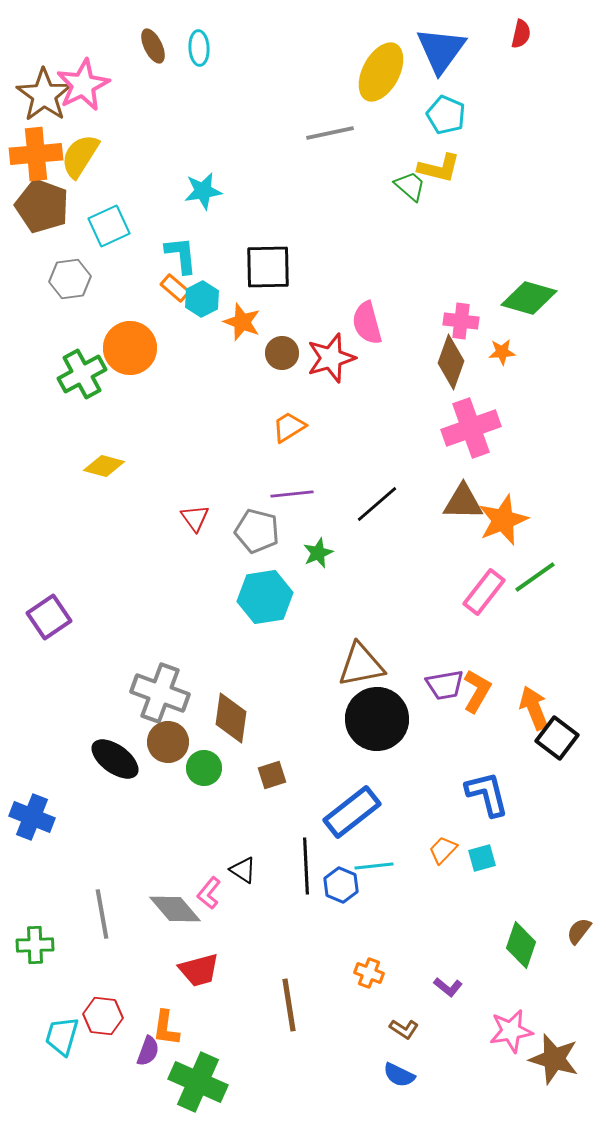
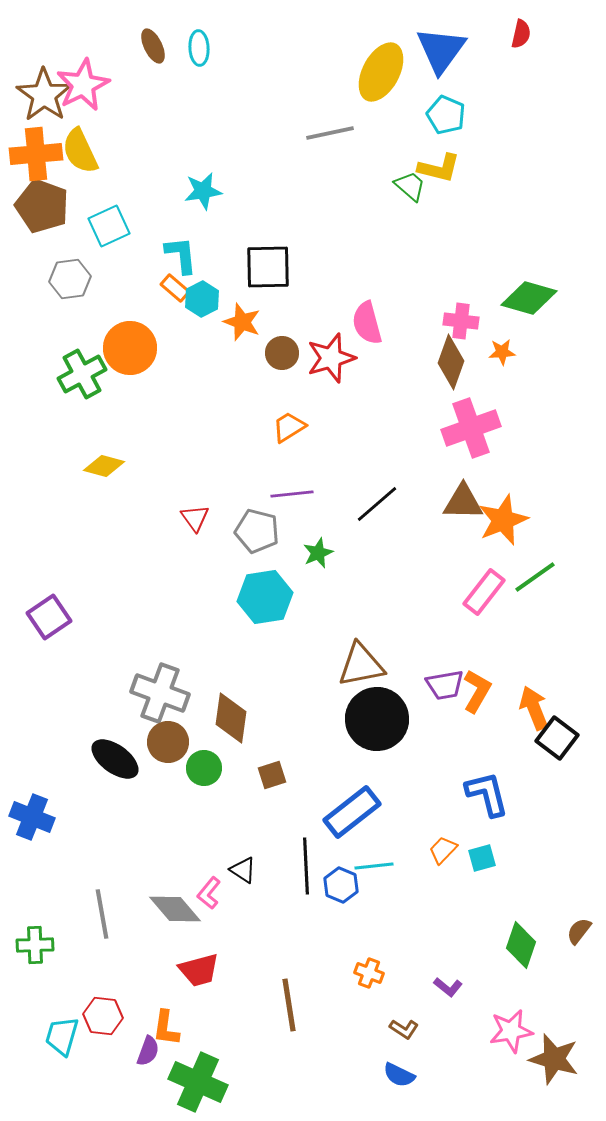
yellow semicircle at (80, 156): moved 5 px up; rotated 57 degrees counterclockwise
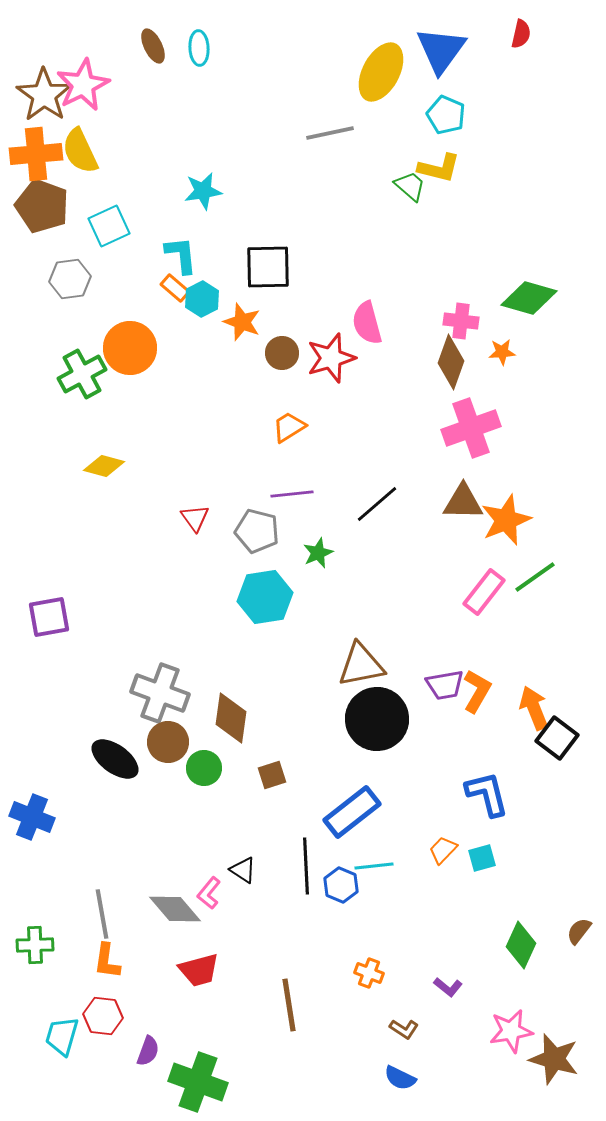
orange star at (503, 520): moved 3 px right
purple square at (49, 617): rotated 24 degrees clockwise
green diamond at (521, 945): rotated 6 degrees clockwise
orange L-shape at (166, 1028): moved 59 px left, 67 px up
blue semicircle at (399, 1075): moved 1 px right, 3 px down
green cross at (198, 1082): rotated 4 degrees counterclockwise
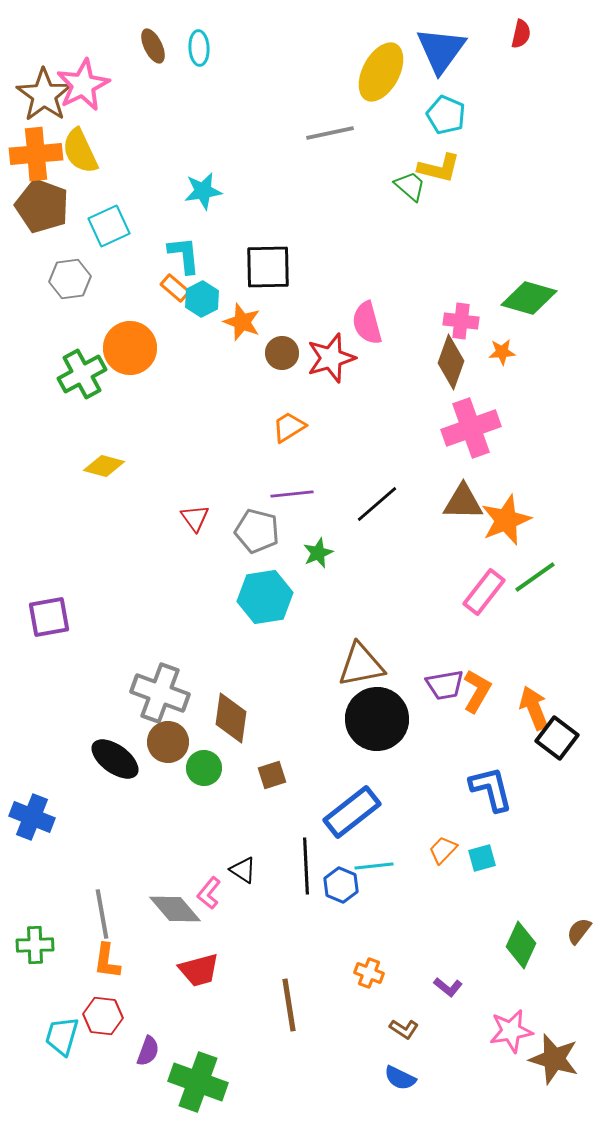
cyan L-shape at (181, 255): moved 3 px right
blue L-shape at (487, 794): moved 4 px right, 5 px up
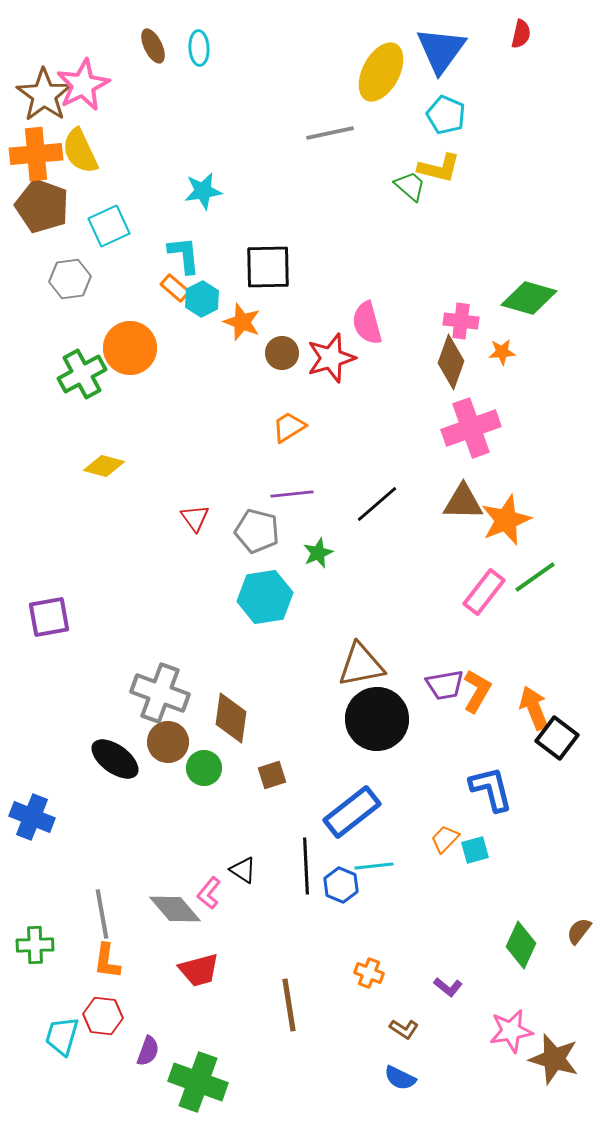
orange trapezoid at (443, 850): moved 2 px right, 11 px up
cyan square at (482, 858): moved 7 px left, 8 px up
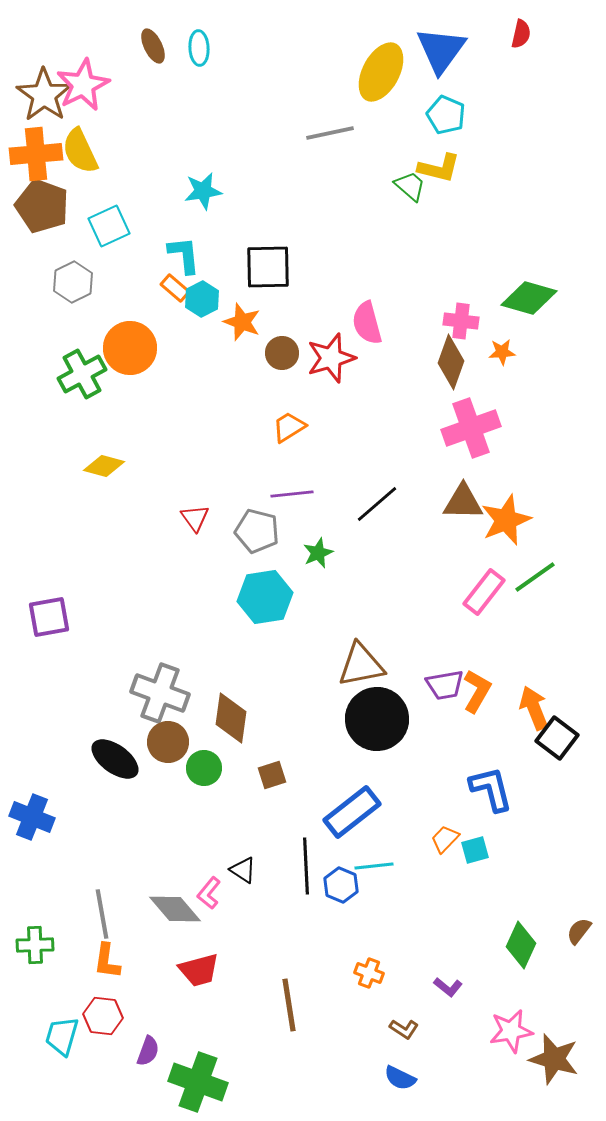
gray hexagon at (70, 279): moved 3 px right, 3 px down; rotated 18 degrees counterclockwise
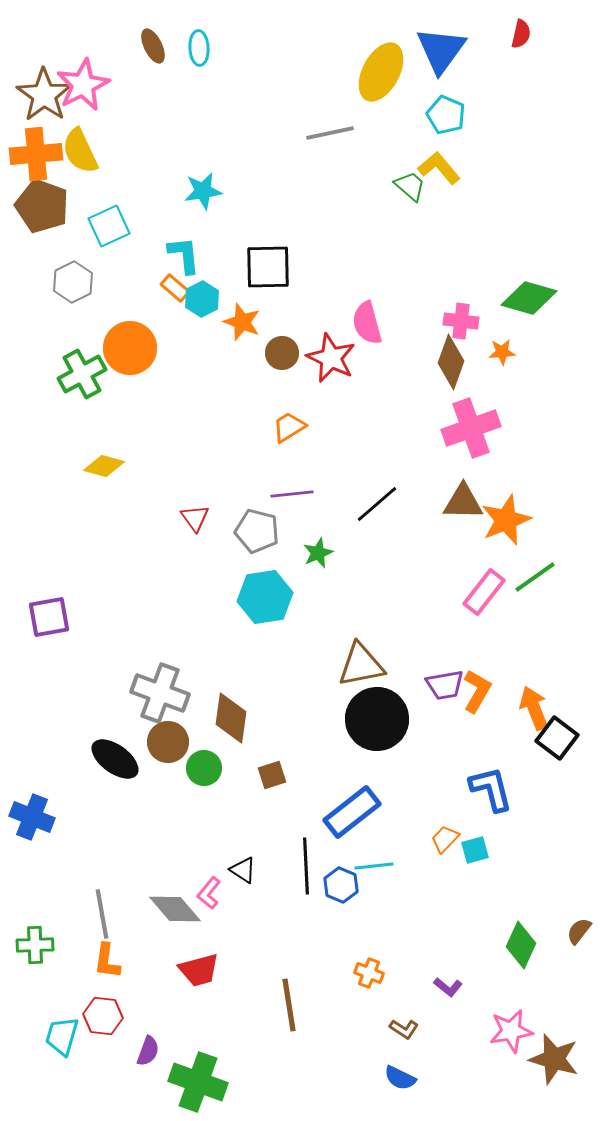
yellow L-shape at (439, 168): rotated 144 degrees counterclockwise
red star at (331, 358): rotated 30 degrees counterclockwise
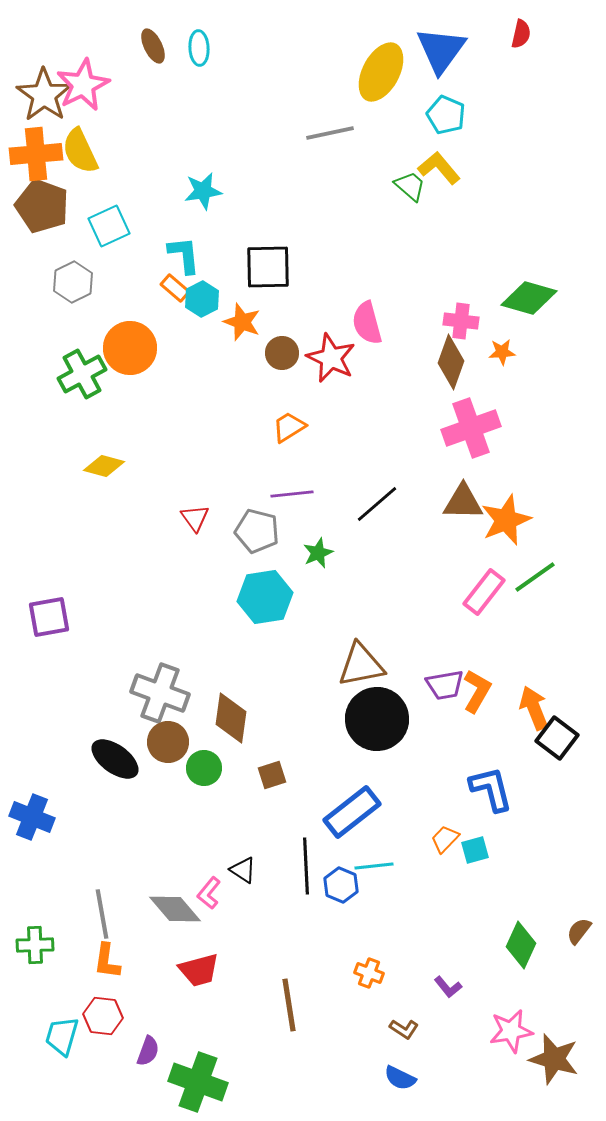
purple L-shape at (448, 987): rotated 12 degrees clockwise
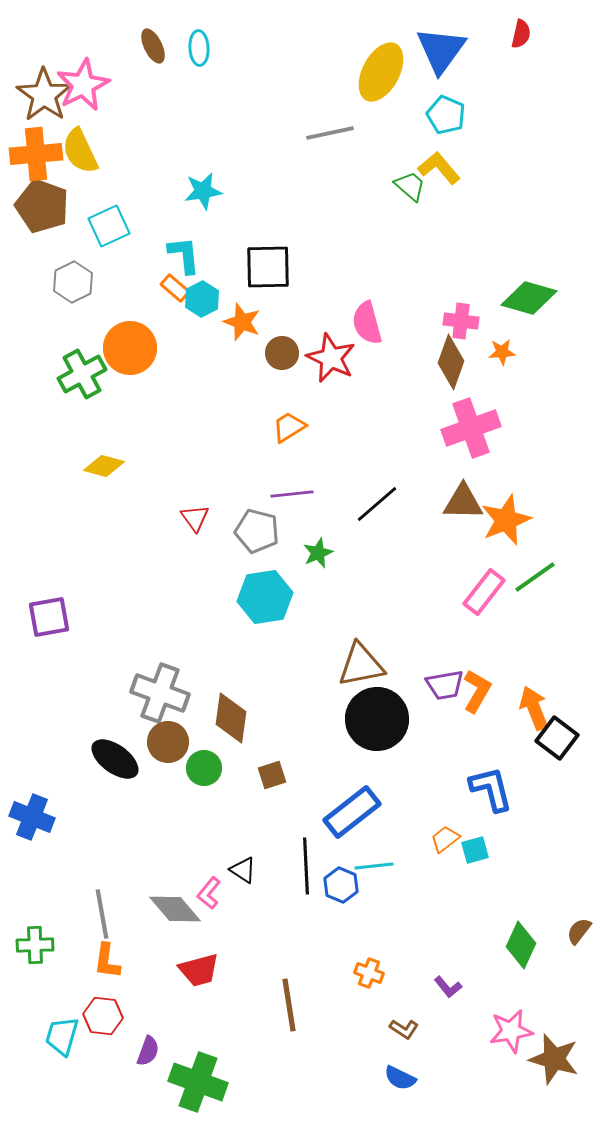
orange trapezoid at (445, 839): rotated 8 degrees clockwise
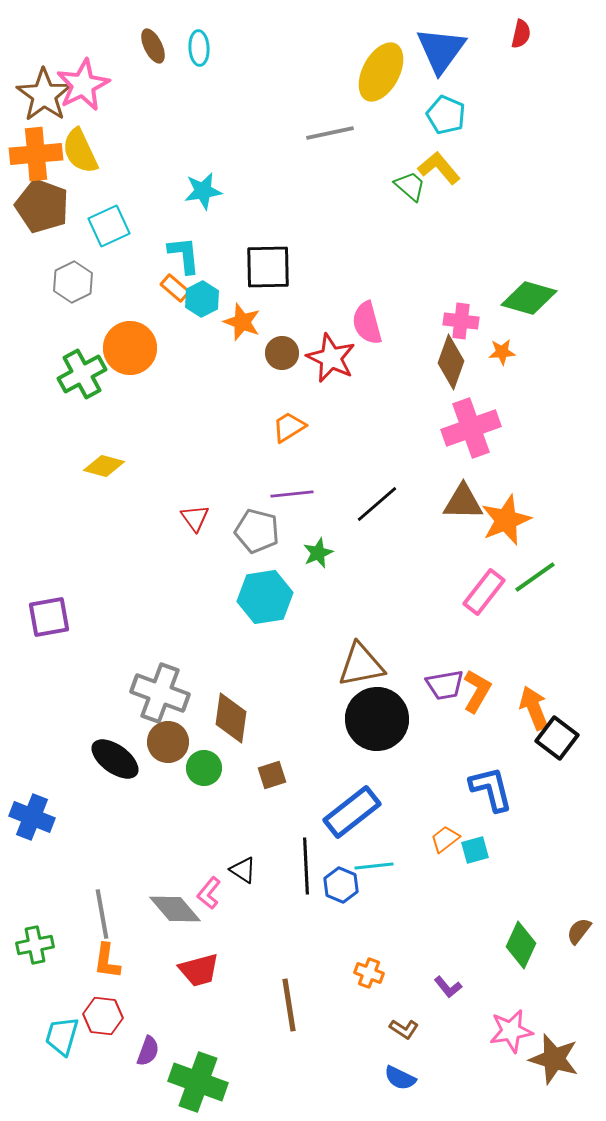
green cross at (35, 945): rotated 9 degrees counterclockwise
